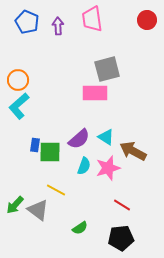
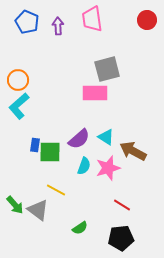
green arrow: rotated 84 degrees counterclockwise
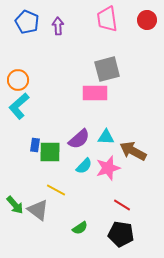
pink trapezoid: moved 15 px right
cyan triangle: rotated 30 degrees counterclockwise
cyan semicircle: rotated 24 degrees clockwise
black pentagon: moved 4 px up; rotated 15 degrees clockwise
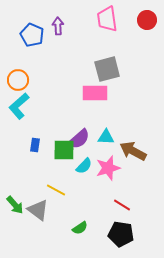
blue pentagon: moved 5 px right, 13 px down
green square: moved 14 px right, 2 px up
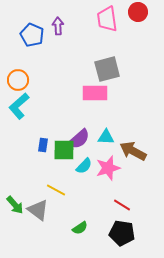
red circle: moved 9 px left, 8 px up
blue rectangle: moved 8 px right
black pentagon: moved 1 px right, 1 px up
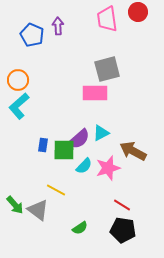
cyan triangle: moved 5 px left, 4 px up; rotated 30 degrees counterclockwise
black pentagon: moved 1 px right, 3 px up
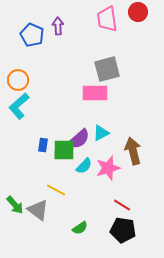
brown arrow: rotated 48 degrees clockwise
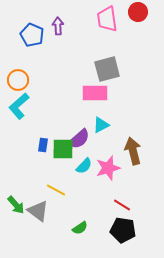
cyan triangle: moved 8 px up
green square: moved 1 px left, 1 px up
green arrow: moved 1 px right
gray triangle: moved 1 px down
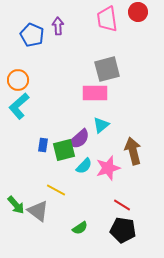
cyan triangle: rotated 12 degrees counterclockwise
green square: moved 1 px right, 1 px down; rotated 15 degrees counterclockwise
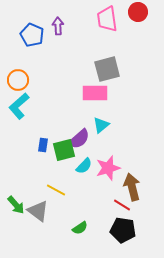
brown arrow: moved 1 px left, 36 px down
